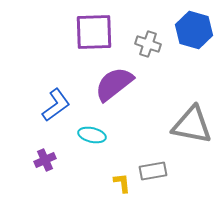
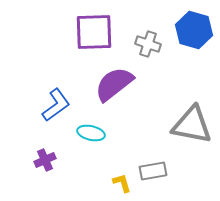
cyan ellipse: moved 1 px left, 2 px up
yellow L-shape: rotated 10 degrees counterclockwise
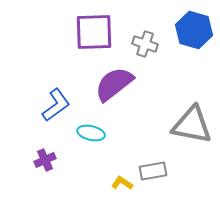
gray cross: moved 3 px left
yellow L-shape: rotated 40 degrees counterclockwise
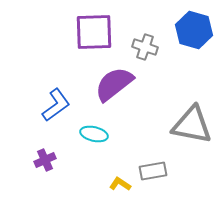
gray cross: moved 3 px down
cyan ellipse: moved 3 px right, 1 px down
yellow L-shape: moved 2 px left, 1 px down
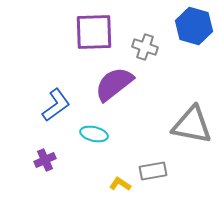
blue hexagon: moved 4 px up
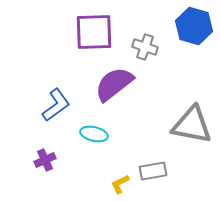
yellow L-shape: rotated 60 degrees counterclockwise
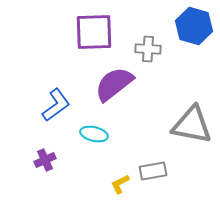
gray cross: moved 3 px right, 2 px down; rotated 15 degrees counterclockwise
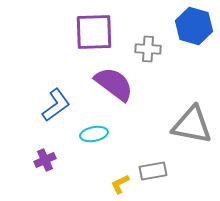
purple semicircle: rotated 75 degrees clockwise
cyan ellipse: rotated 24 degrees counterclockwise
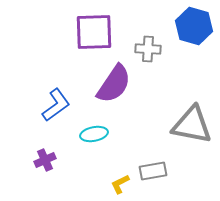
purple semicircle: rotated 87 degrees clockwise
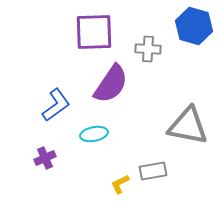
purple semicircle: moved 3 px left
gray triangle: moved 4 px left, 1 px down
purple cross: moved 2 px up
